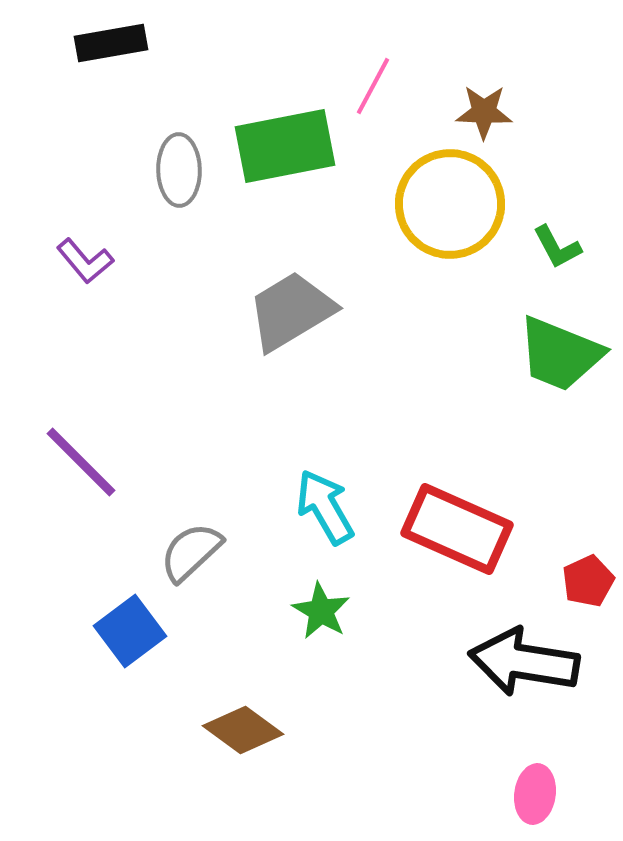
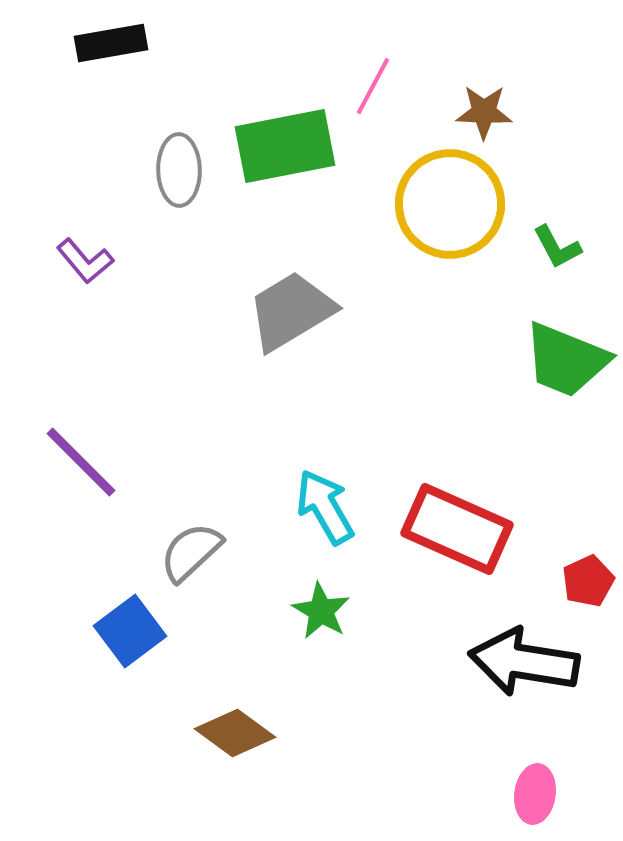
green trapezoid: moved 6 px right, 6 px down
brown diamond: moved 8 px left, 3 px down
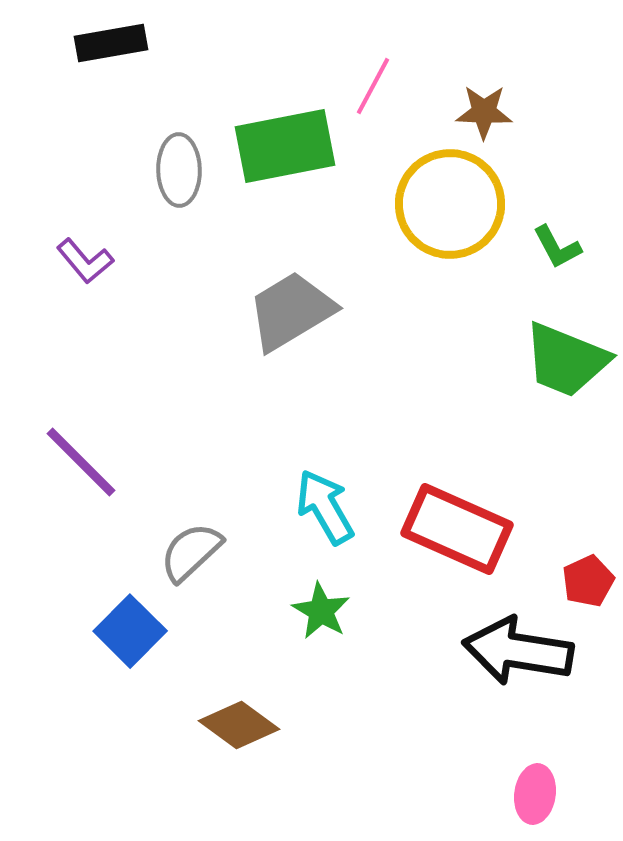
blue square: rotated 8 degrees counterclockwise
black arrow: moved 6 px left, 11 px up
brown diamond: moved 4 px right, 8 px up
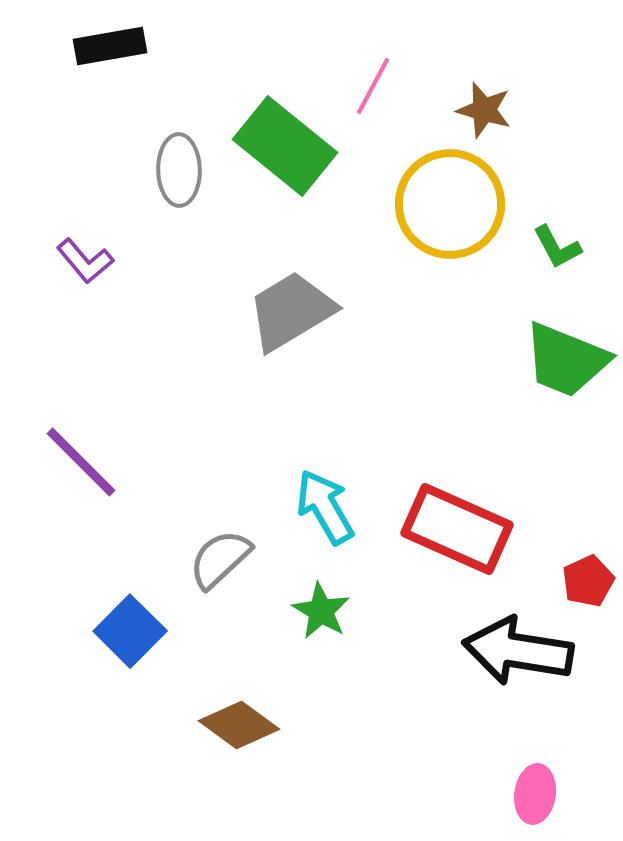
black rectangle: moved 1 px left, 3 px down
brown star: moved 2 px up; rotated 14 degrees clockwise
green rectangle: rotated 50 degrees clockwise
gray semicircle: moved 29 px right, 7 px down
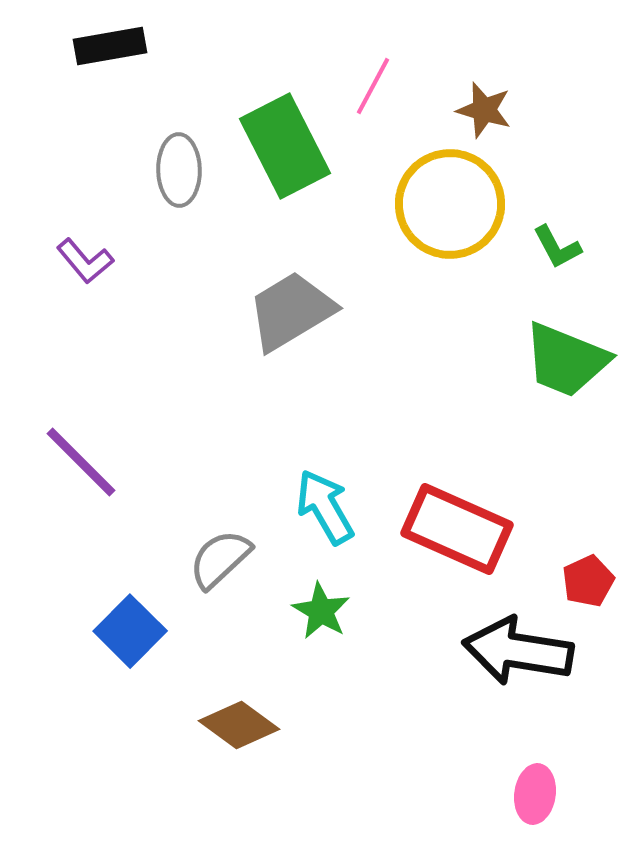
green rectangle: rotated 24 degrees clockwise
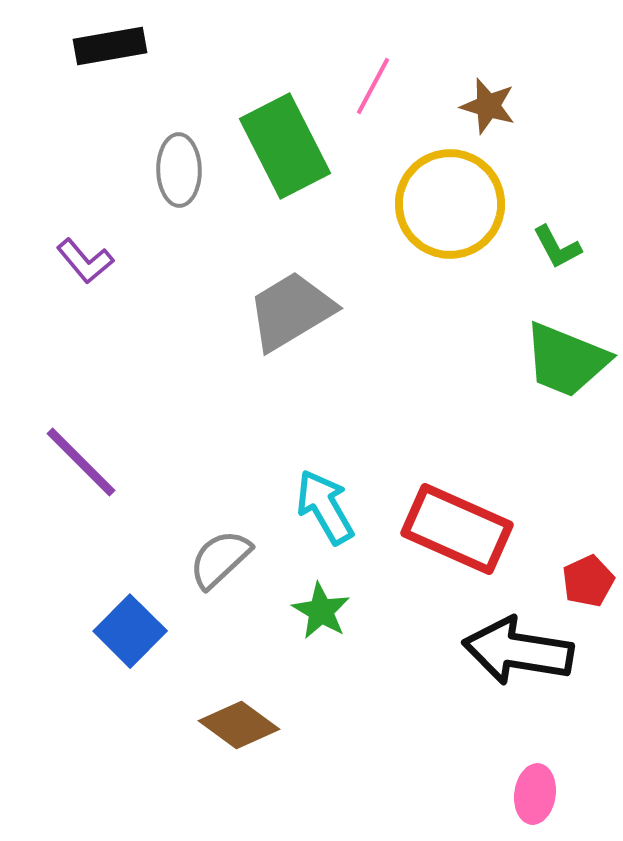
brown star: moved 4 px right, 4 px up
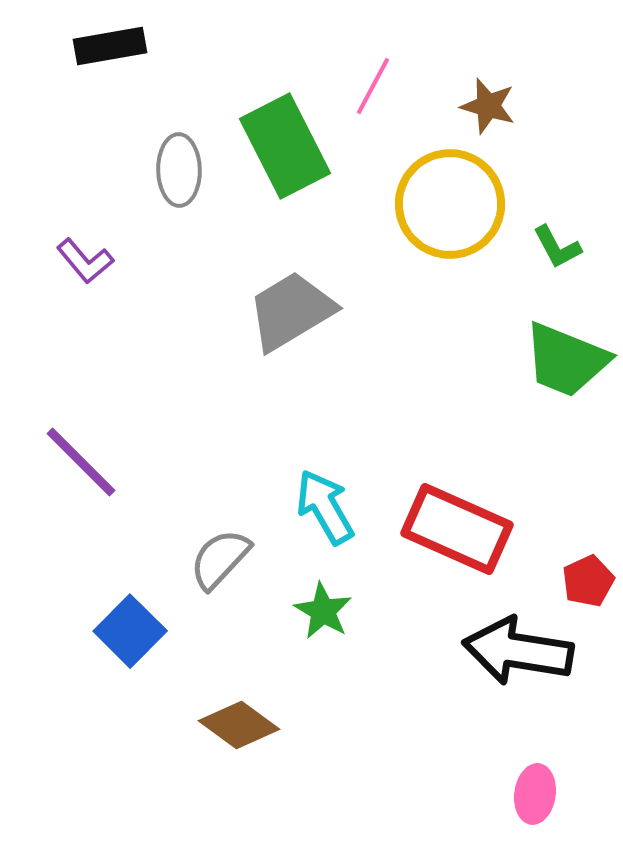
gray semicircle: rotated 4 degrees counterclockwise
green star: moved 2 px right
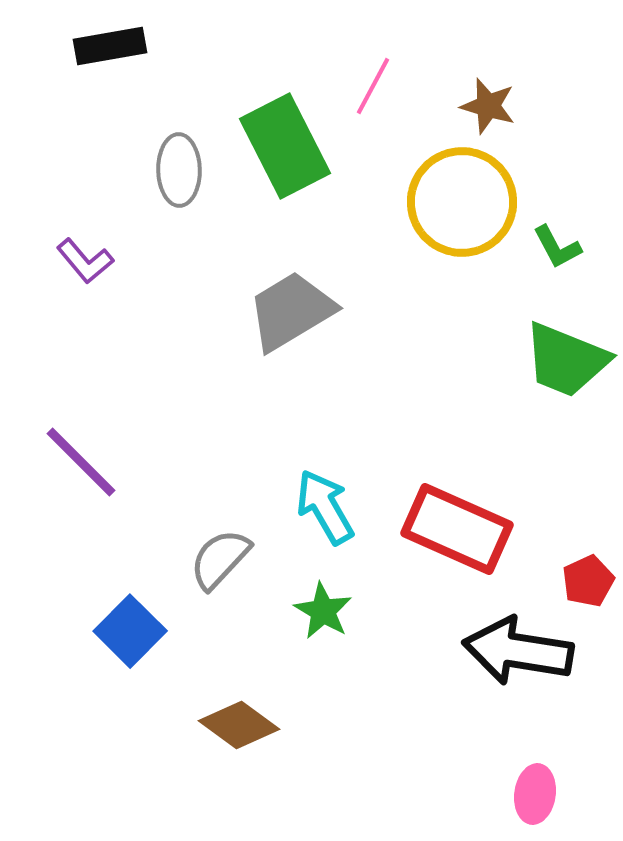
yellow circle: moved 12 px right, 2 px up
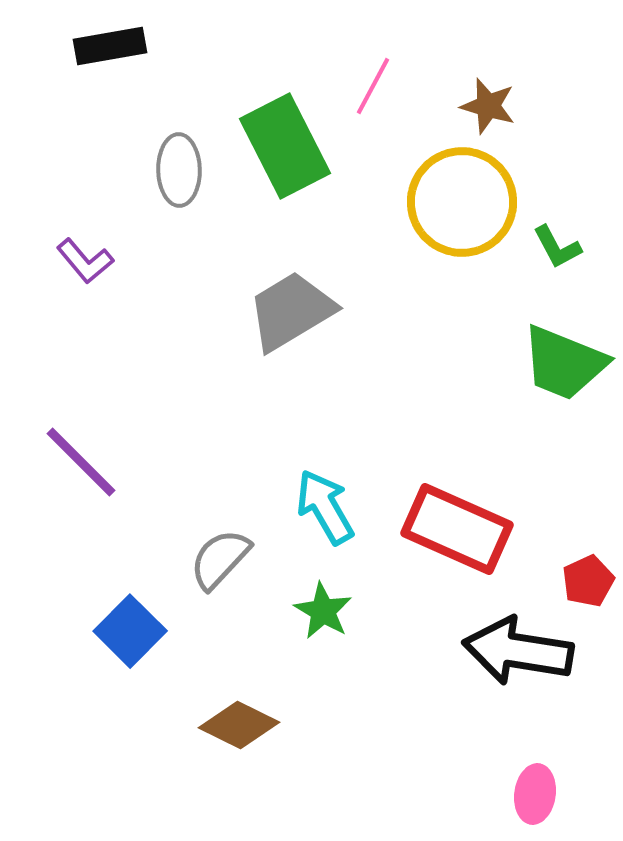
green trapezoid: moved 2 px left, 3 px down
brown diamond: rotated 10 degrees counterclockwise
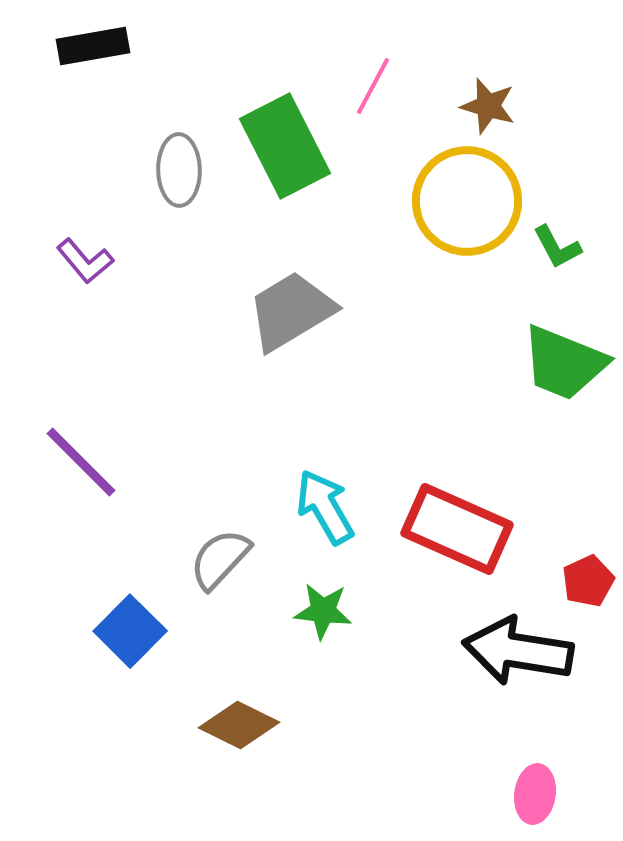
black rectangle: moved 17 px left
yellow circle: moved 5 px right, 1 px up
green star: rotated 24 degrees counterclockwise
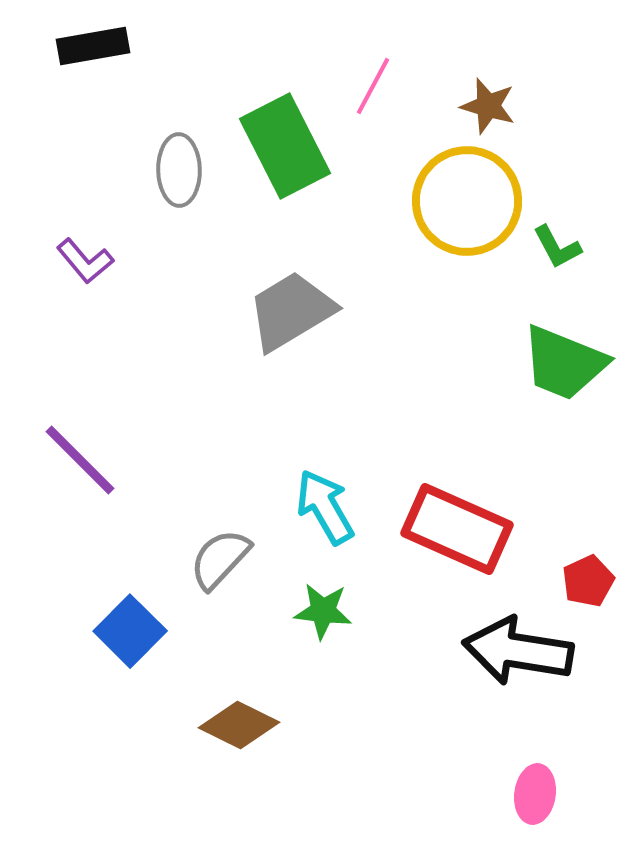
purple line: moved 1 px left, 2 px up
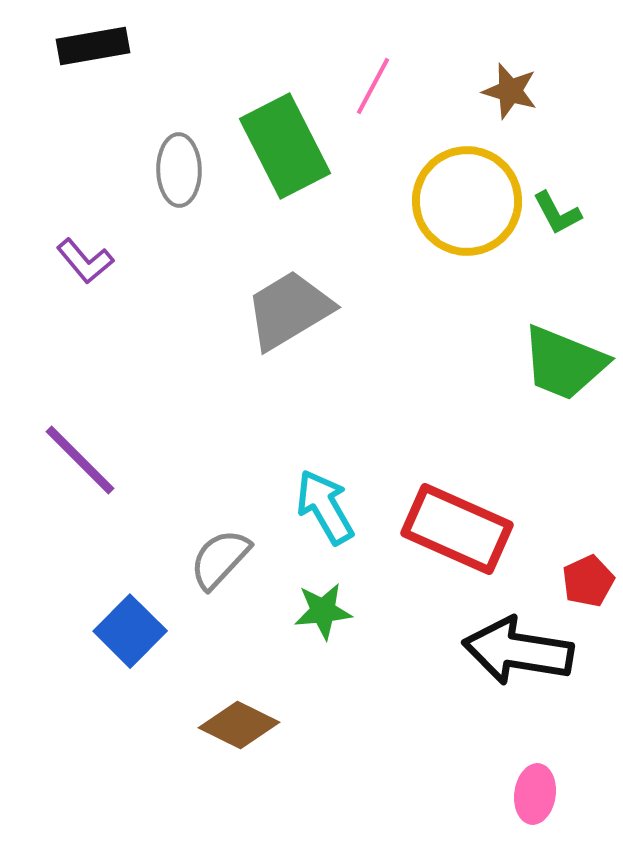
brown star: moved 22 px right, 15 px up
green L-shape: moved 34 px up
gray trapezoid: moved 2 px left, 1 px up
green star: rotated 12 degrees counterclockwise
